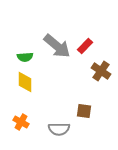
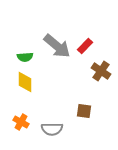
gray semicircle: moved 7 px left
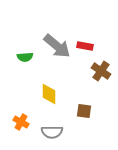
red rectangle: rotated 56 degrees clockwise
yellow diamond: moved 24 px right, 12 px down
gray semicircle: moved 3 px down
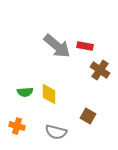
green semicircle: moved 35 px down
brown cross: moved 1 px left, 1 px up
brown square: moved 4 px right, 5 px down; rotated 21 degrees clockwise
orange cross: moved 4 px left, 4 px down; rotated 14 degrees counterclockwise
gray semicircle: moved 4 px right; rotated 15 degrees clockwise
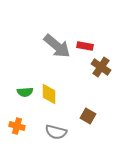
brown cross: moved 1 px right, 3 px up
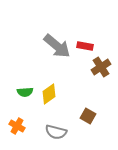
brown cross: rotated 24 degrees clockwise
yellow diamond: rotated 55 degrees clockwise
orange cross: rotated 14 degrees clockwise
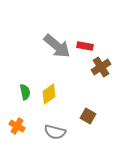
green semicircle: rotated 98 degrees counterclockwise
gray semicircle: moved 1 px left
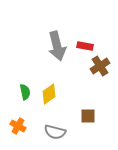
gray arrow: rotated 36 degrees clockwise
brown cross: moved 1 px left, 1 px up
brown square: rotated 28 degrees counterclockwise
orange cross: moved 1 px right
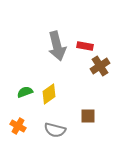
green semicircle: rotated 98 degrees counterclockwise
gray semicircle: moved 2 px up
